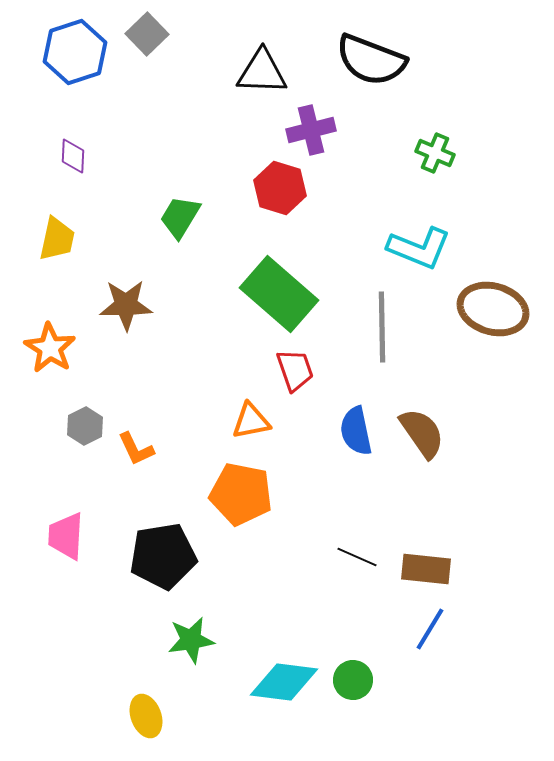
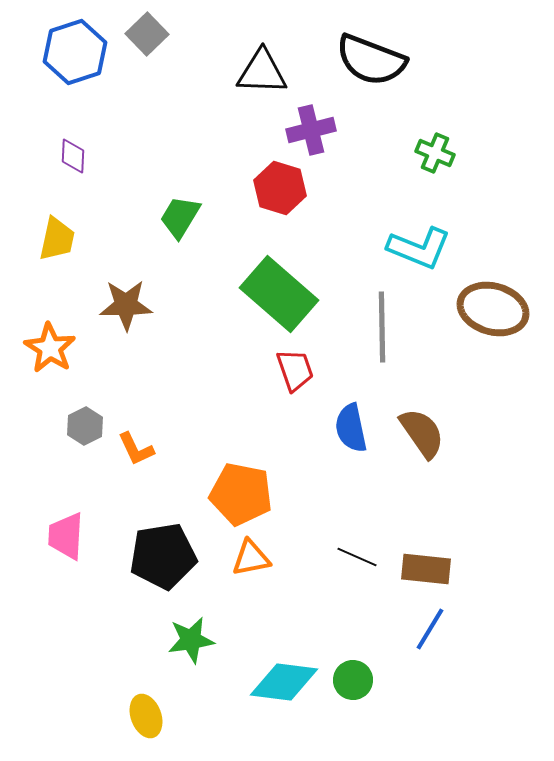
orange triangle: moved 137 px down
blue semicircle: moved 5 px left, 3 px up
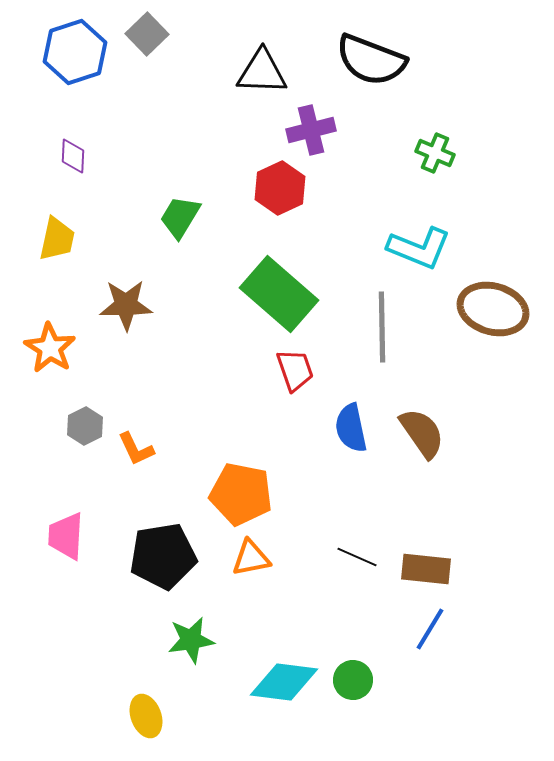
red hexagon: rotated 18 degrees clockwise
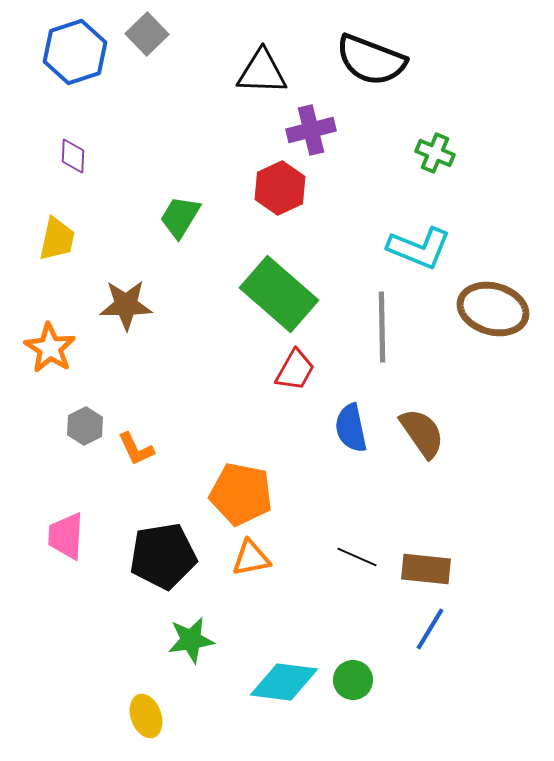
red trapezoid: rotated 48 degrees clockwise
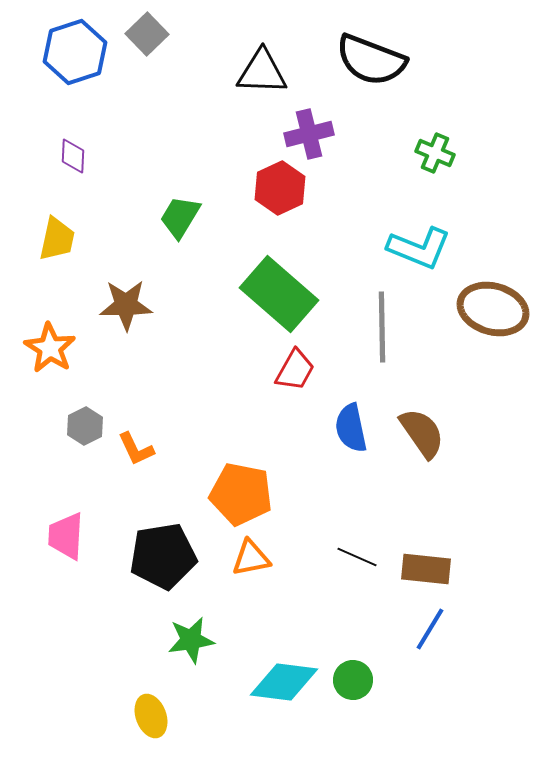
purple cross: moved 2 px left, 4 px down
yellow ellipse: moved 5 px right
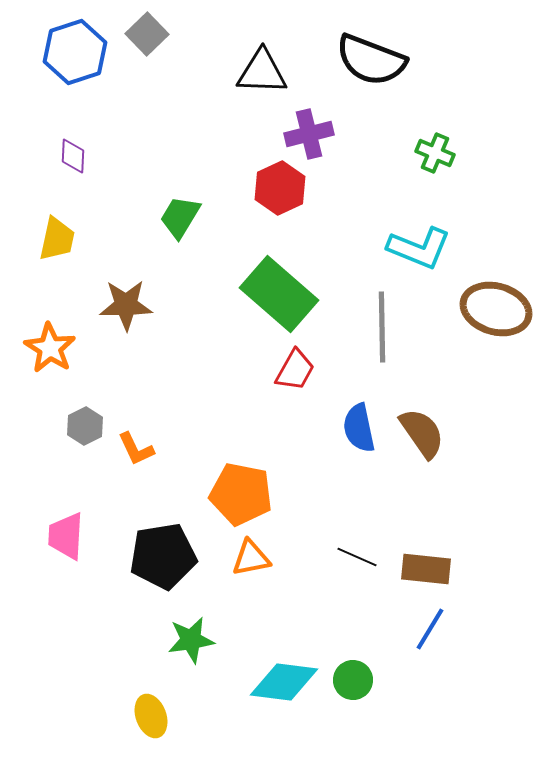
brown ellipse: moved 3 px right
blue semicircle: moved 8 px right
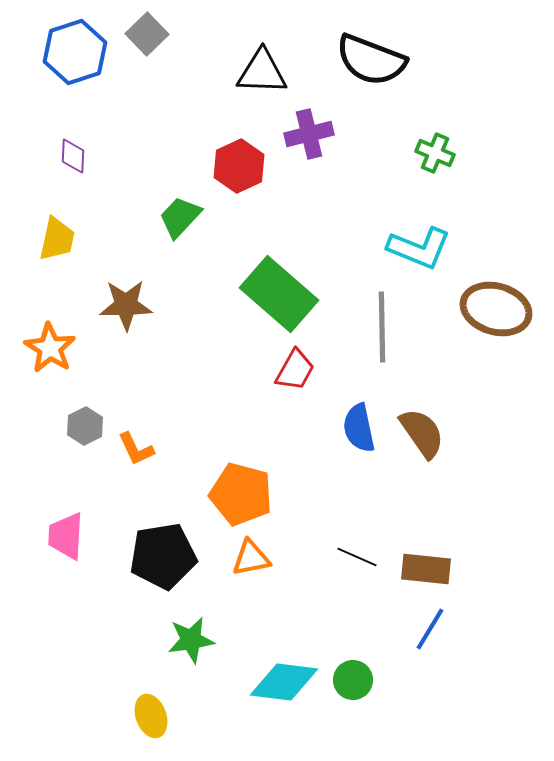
red hexagon: moved 41 px left, 22 px up
green trapezoid: rotated 12 degrees clockwise
orange pentagon: rotated 4 degrees clockwise
